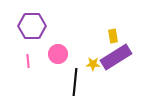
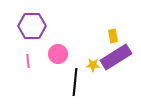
yellow star: moved 1 px down
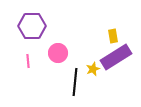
pink circle: moved 1 px up
yellow star: moved 4 px down; rotated 24 degrees counterclockwise
